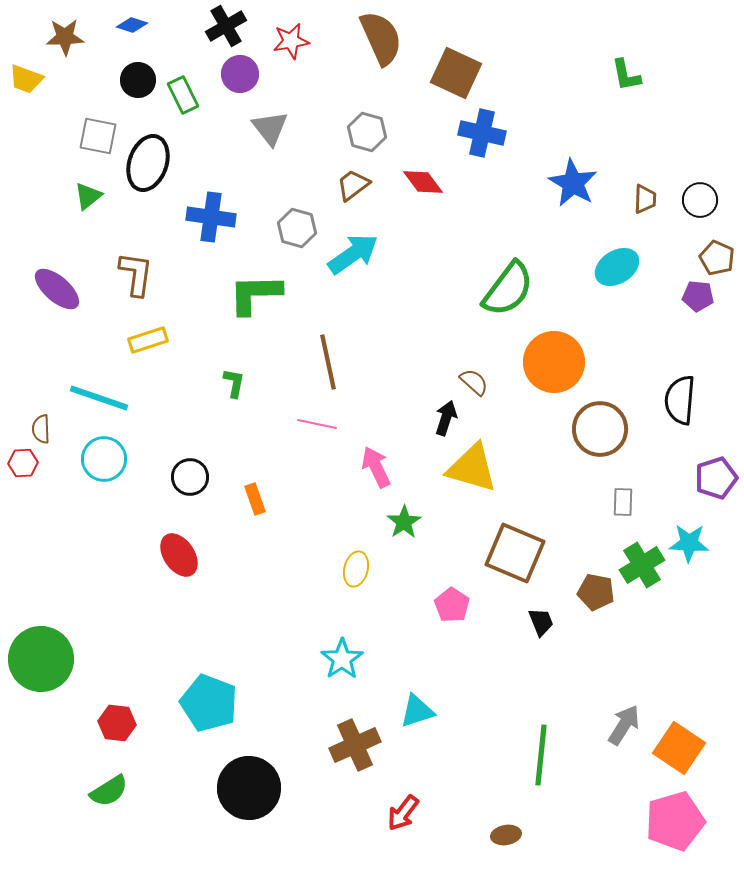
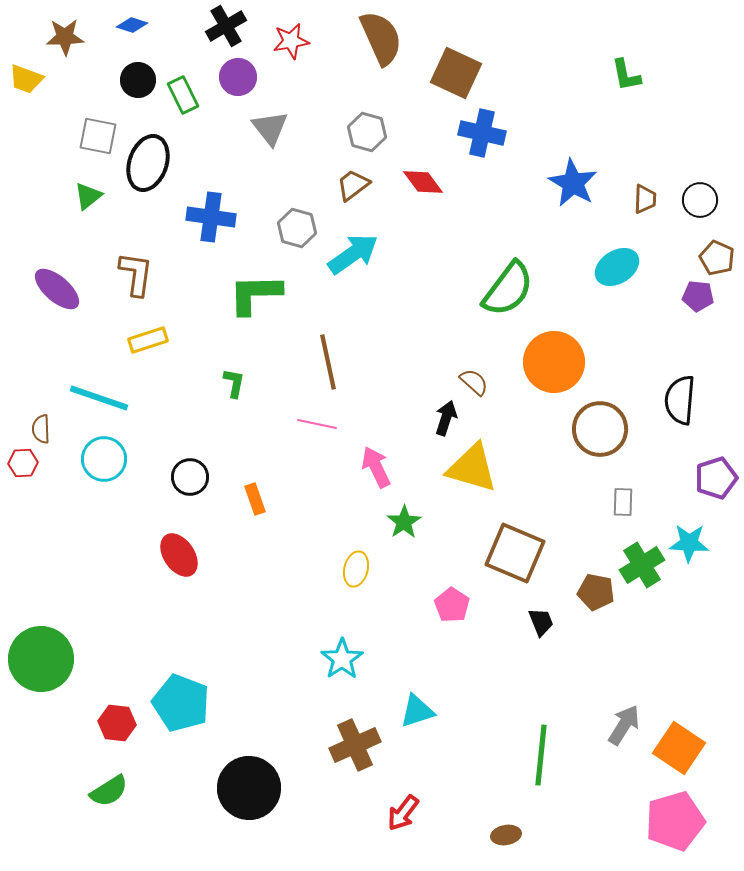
purple circle at (240, 74): moved 2 px left, 3 px down
cyan pentagon at (209, 703): moved 28 px left
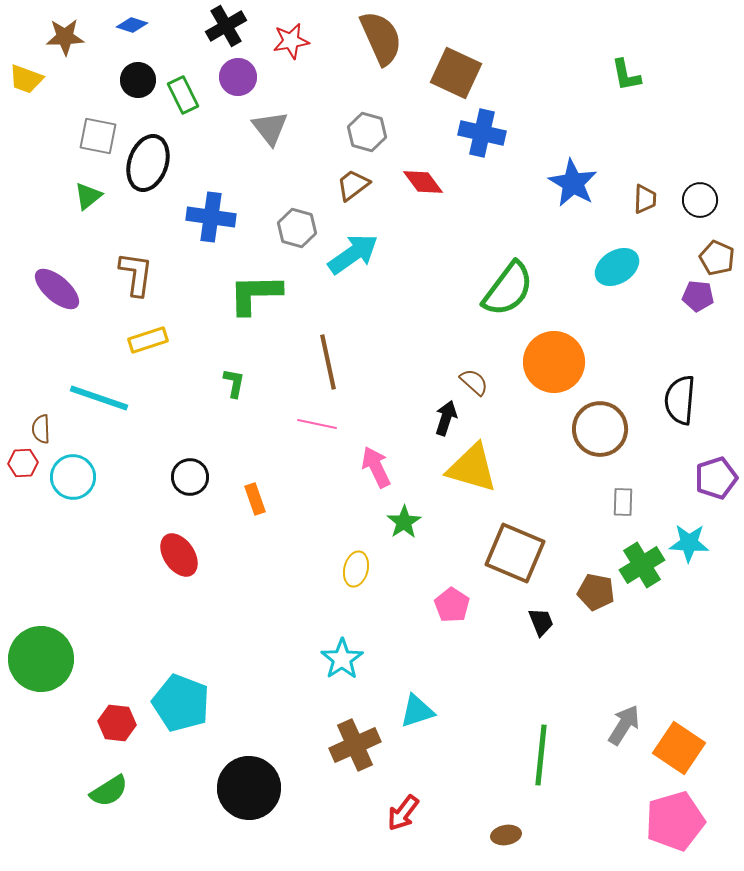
cyan circle at (104, 459): moved 31 px left, 18 px down
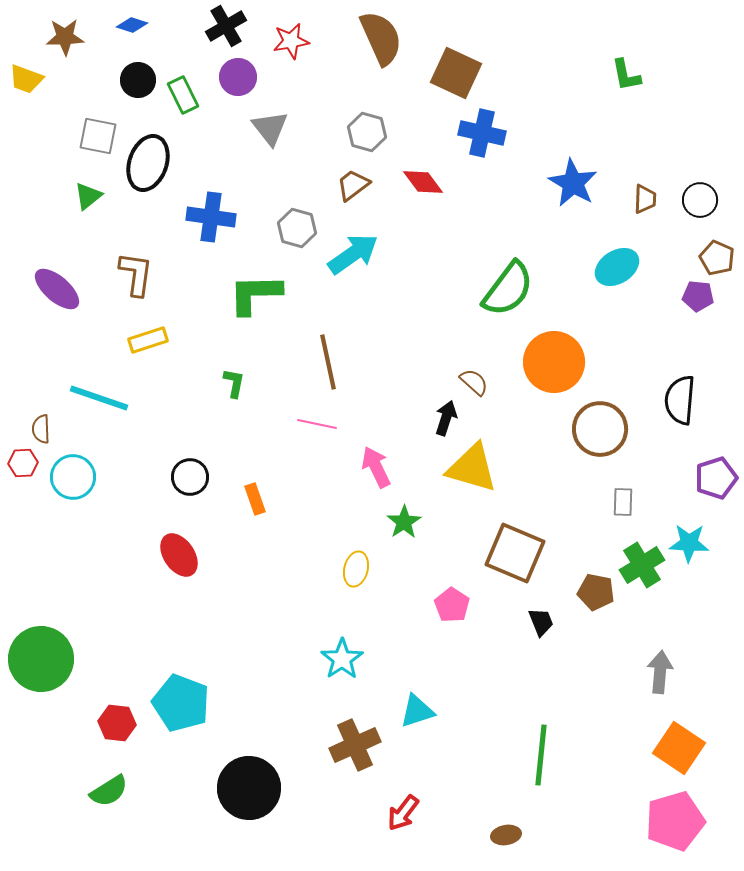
gray arrow at (624, 725): moved 36 px right, 53 px up; rotated 27 degrees counterclockwise
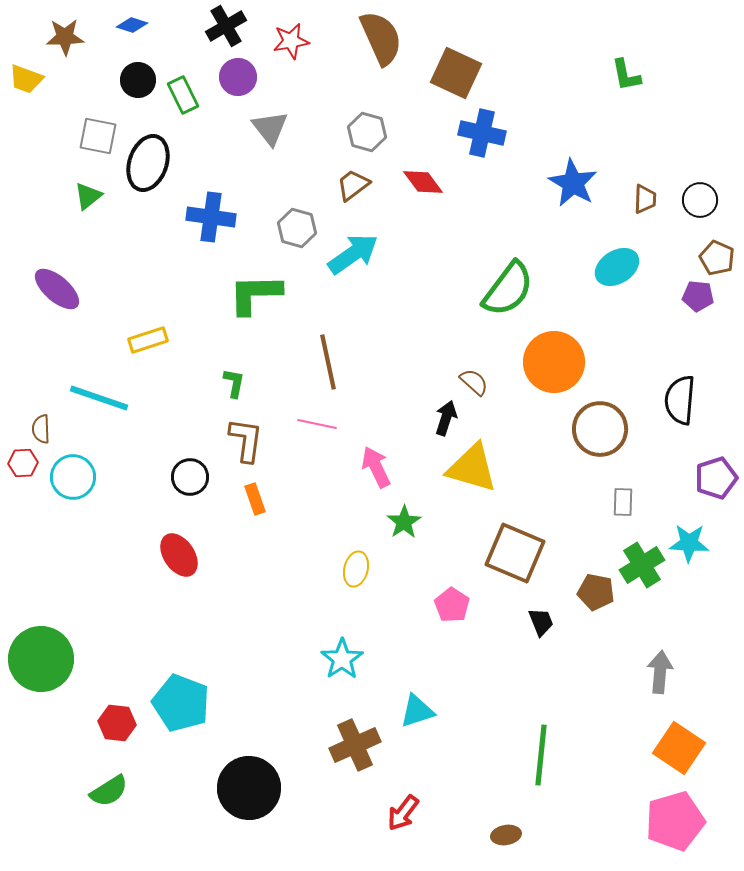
brown L-shape at (136, 274): moved 110 px right, 166 px down
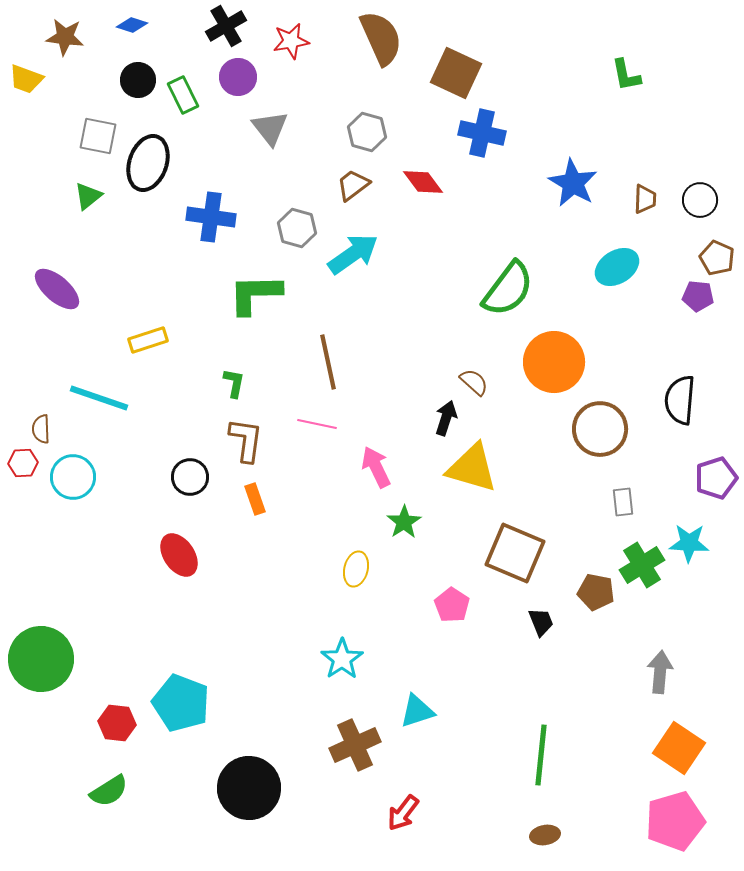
brown star at (65, 37): rotated 9 degrees clockwise
gray rectangle at (623, 502): rotated 8 degrees counterclockwise
brown ellipse at (506, 835): moved 39 px right
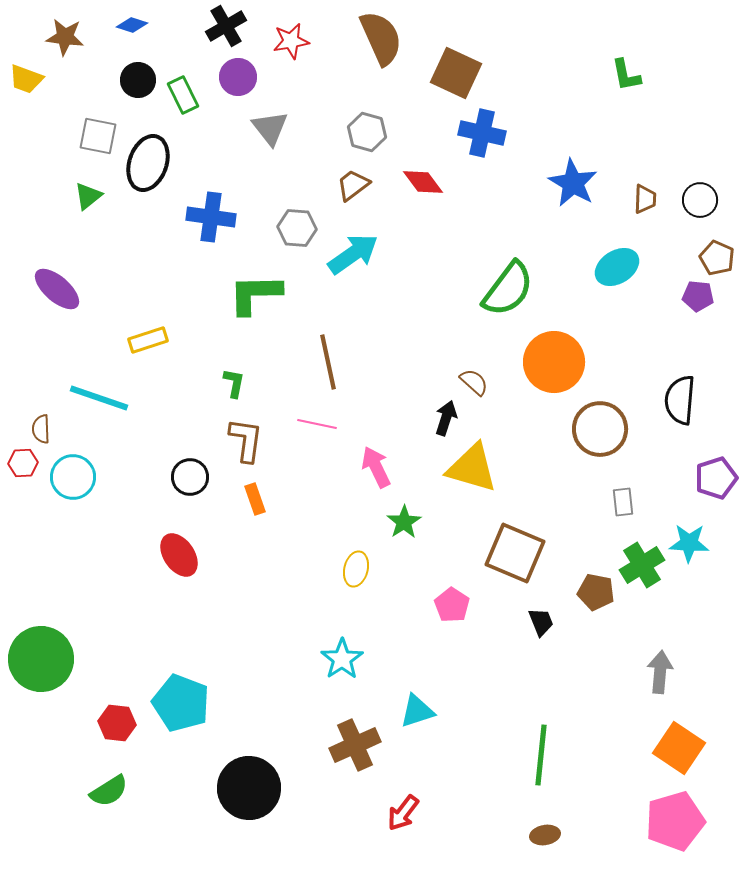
gray hexagon at (297, 228): rotated 12 degrees counterclockwise
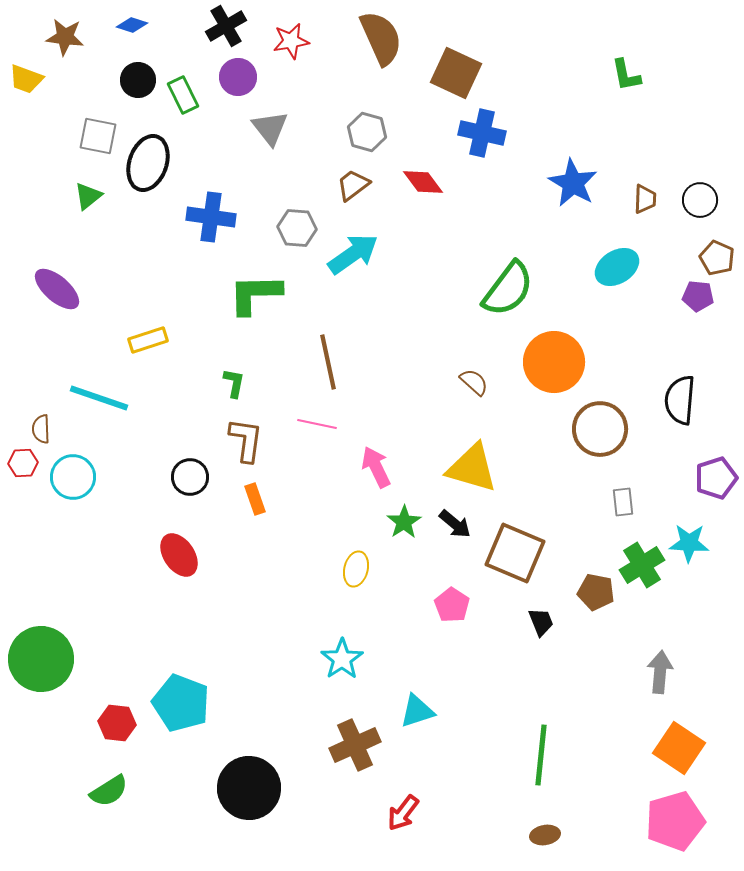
black arrow at (446, 418): moved 9 px right, 106 px down; rotated 112 degrees clockwise
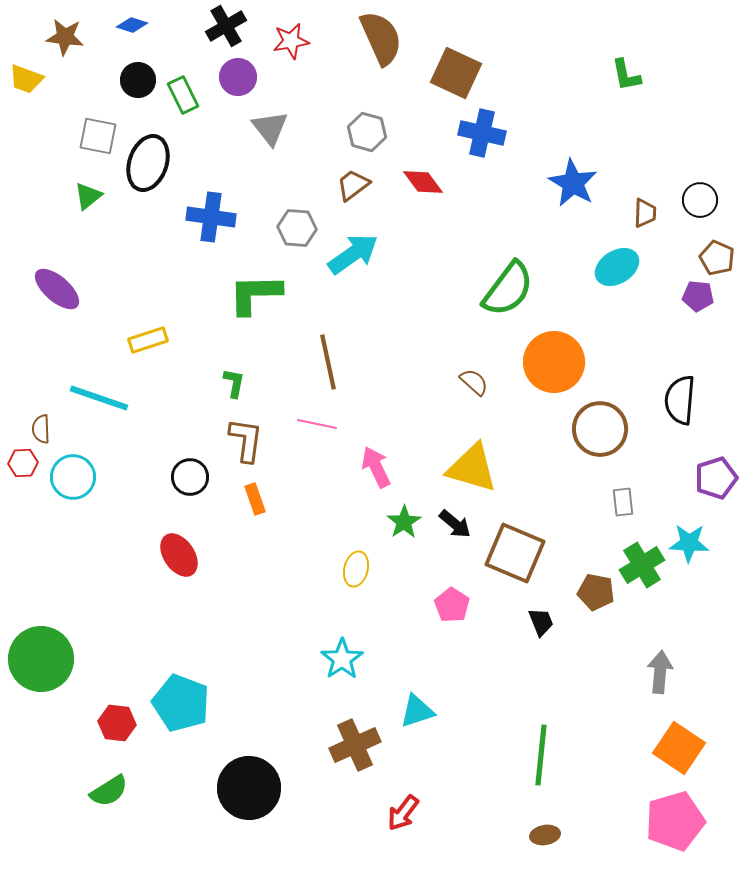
brown trapezoid at (645, 199): moved 14 px down
